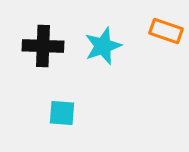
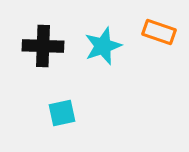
orange rectangle: moved 7 px left, 1 px down
cyan square: rotated 16 degrees counterclockwise
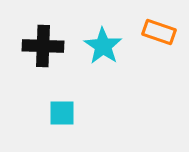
cyan star: rotated 18 degrees counterclockwise
cyan square: rotated 12 degrees clockwise
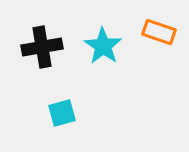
black cross: moved 1 px left, 1 px down; rotated 12 degrees counterclockwise
cyan square: rotated 16 degrees counterclockwise
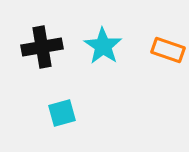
orange rectangle: moved 9 px right, 18 px down
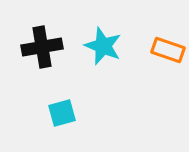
cyan star: rotated 12 degrees counterclockwise
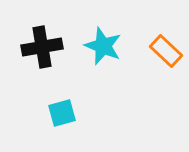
orange rectangle: moved 2 px left, 1 px down; rotated 24 degrees clockwise
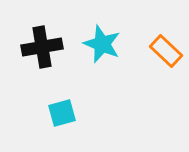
cyan star: moved 1 px left, 2 px up
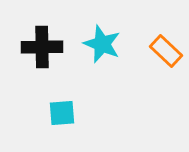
black cross: rotated 9 degrees clockwise
cyan square: rotated 12 degrees clockwise
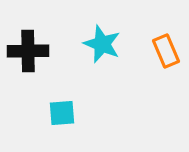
black cross: moved 14 px left, 4 px down
orange rectangle: rotated 24 degrees clockwise
